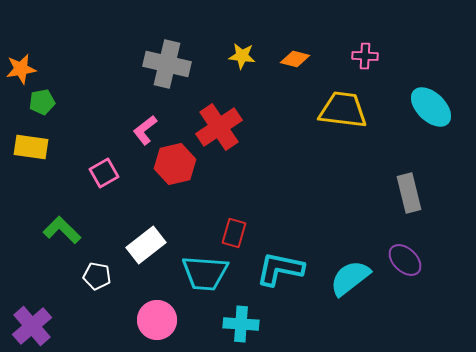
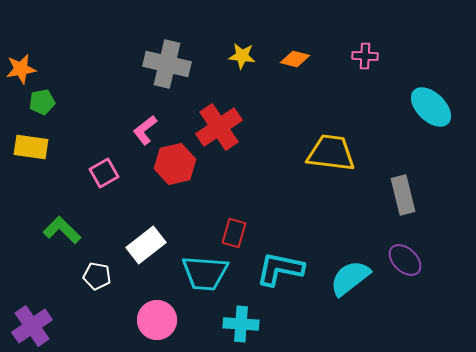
yellow trapezoid: moved 12 px left, 43 px down
gray rectangle: moved 6 px left, 2 px down
purple cross: rotated 6 degrees clockwise
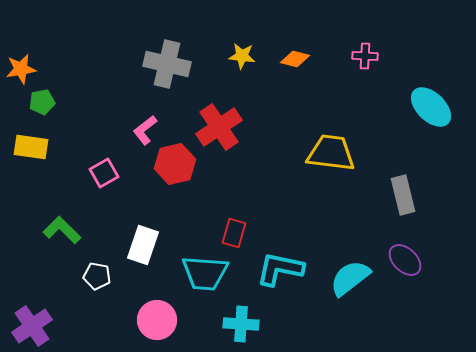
white rectangle: moved 3 px left; rotated 33 degrees counterclockwise
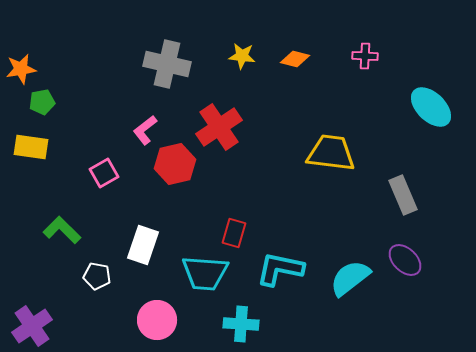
gray rectangle: rotated 9 degrees counterclockwise
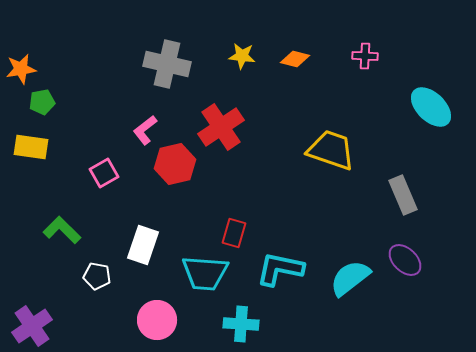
red cross: moved 2 px right
yellow trapezoid: moved 3 px up; rotated 12 degrees clockwise
